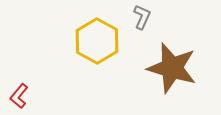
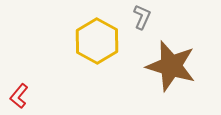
brown star: moved 1 px left, 2 px up
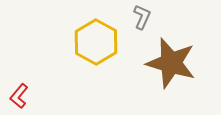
yellow hexagon: moved 1 px left, 1 px down
brown star: moved 3 px up
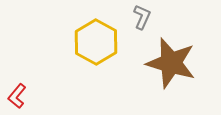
red L-shape: moved 2 px left
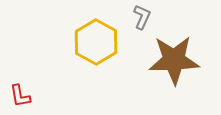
brown star: moved 3 px right, 3 px up; rotated 18 degrees counterclockwise
red L-shape: moved 3 px right; rotated 50 degrees counterclockwise
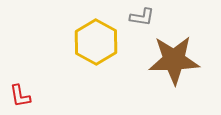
gray L-shape: rotated 75 degrees clockwise
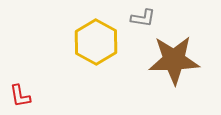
gray L-shape: moved 1 px right, 1 px down
